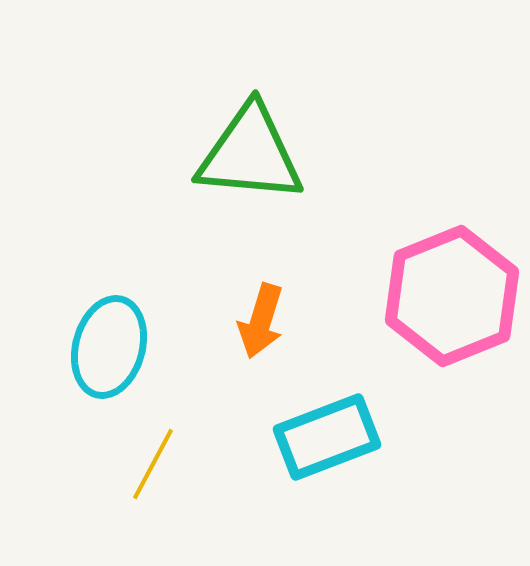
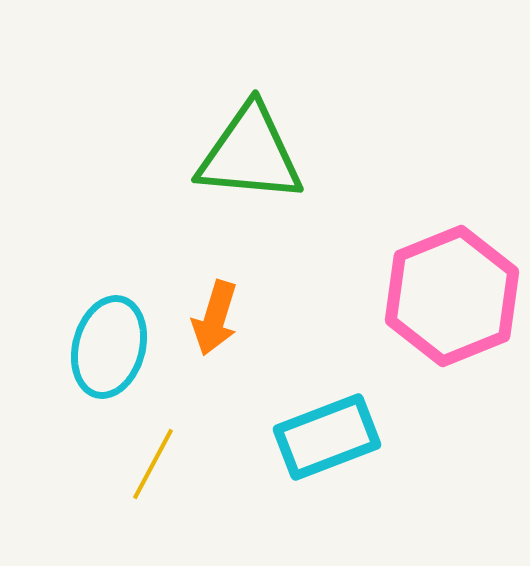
orange arrow: moved 46 px left, 3 px up
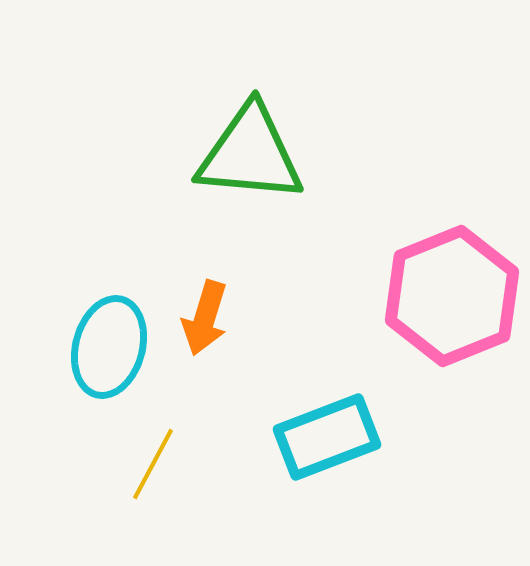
orange arrow: moved 10 px left
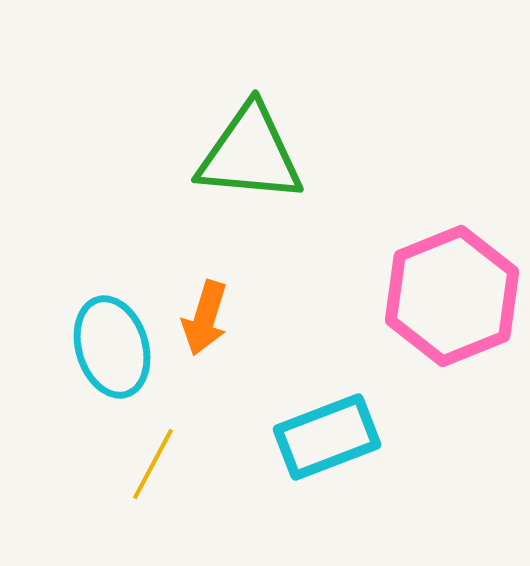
cyan ellipse: moved 3 px right; rotated 32 degrees counterclockwise
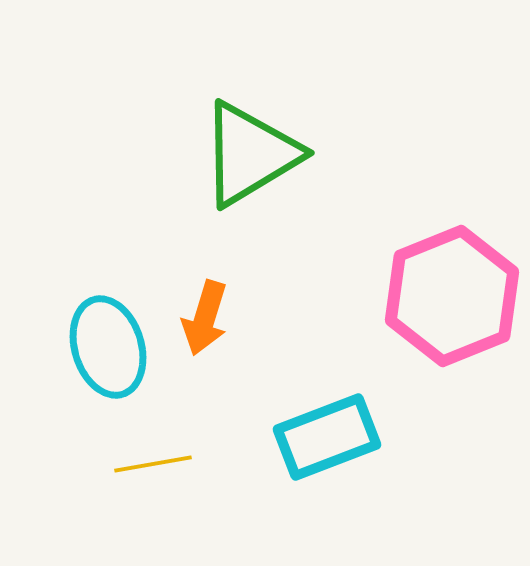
green triangle: rotated 36 degrees counterclockwise
cyan ellipse: moved 4 px left
yellow line: rotated 52 degrees clockwise
